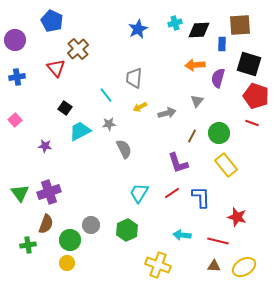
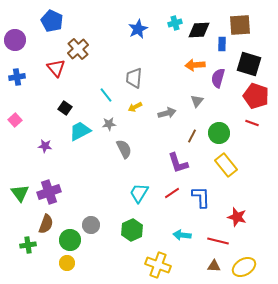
yellow arrow at (140, 107): moved 5 px left
green hexagon at (127, 230): moved 5 px right
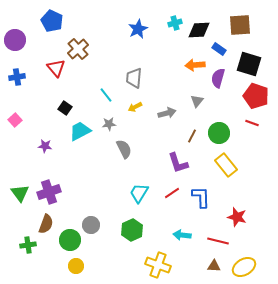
blue rectangle at (222, 44): moved 3 px left, 5 px down; rotated 56 degrees counterclockwise
yellow circle at (67, 263): moved 9 px right, 3 px down
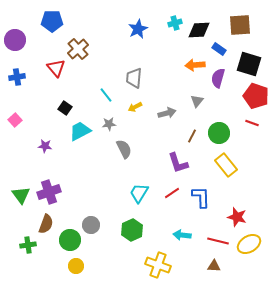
blue pentagon at (52, 21): rotated 25 degrees counterclockwise
green triangle at (20, 193): moved 1 px right, 2 px down
yellow ellipse at (244, 267): moved 5 px right, 23 px up
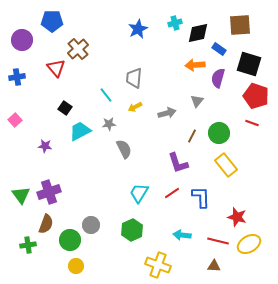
black diamond at (199, 30): moved 1 px left, 3 px down; rotated 10 degrees counterclockwise
purple circle at (15, 40): moved 7 px right
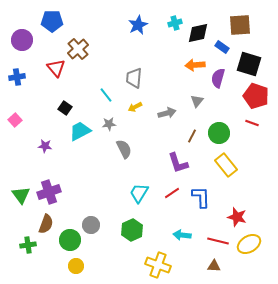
blue star at (138, 29): moved 4 px up
blue rectangle at (219, 49): moved 3 px right, 2 px up
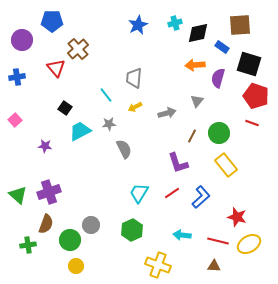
green triangle at (21, 195): moved 3 px left; rotated 12 degrees counterclockwise
blue L-shape at (201, 197): rotated 50 degrees clockwise
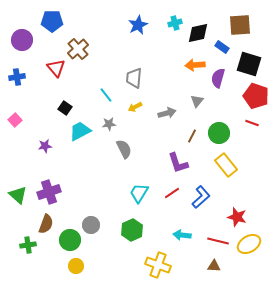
purple star at (45, 146): rotated 16 degrees counterclockwise
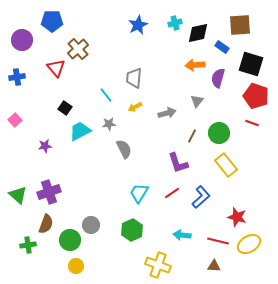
black square at (249, 64): moved 2 px right
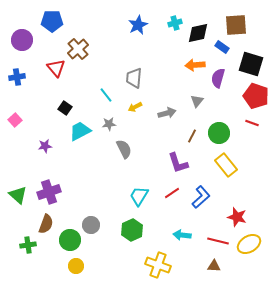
brown square at (240, 25): moved 4 px left
cyan trapezoid at (139, 193): moved 3 px down
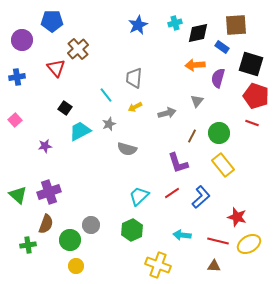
gray star at (109, 124): rotated 16 degrees counterclockwise
gray semicircle at (124, 149): moved 3 px right; rotated 132 degrees clockwise
yellow rectangle at (226, 165): moved 3 px left
cyan trapezoid at (139, 196): rotated 15 degrees clockwise
